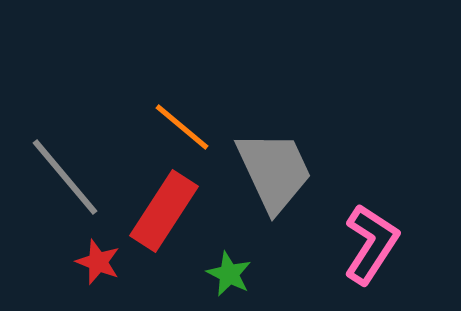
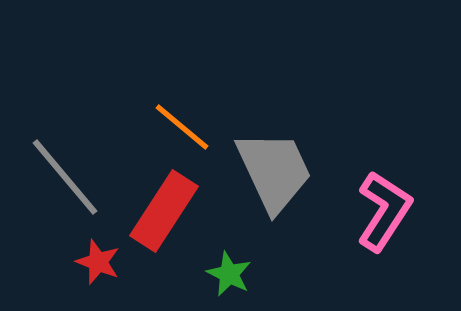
pink L-shape: moved 13 px right, 33 px up
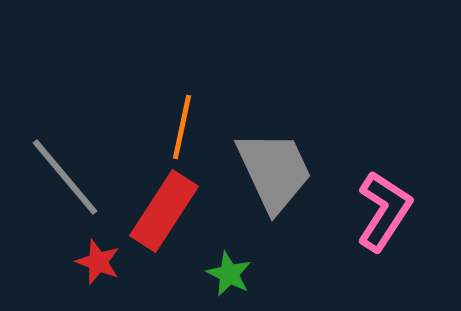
orange line: rotated 62 degrees clockwise
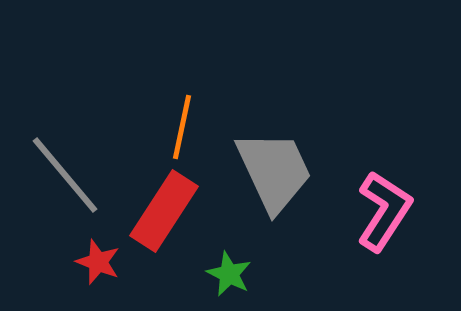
gray line: moved 2 px up
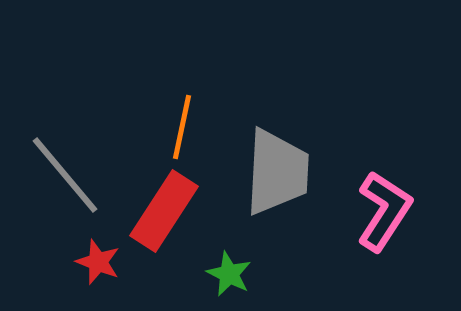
gray trapezoid: moved 3 px right, 1 px down; rotated 28 degrees clockwise
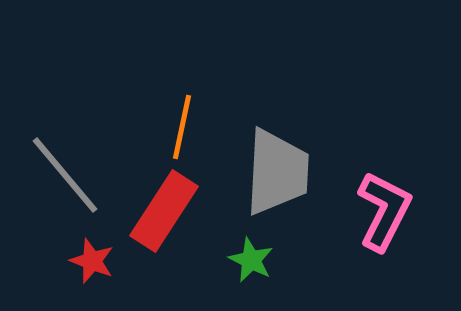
pink L-shape: rotated 6 degrees counterclockwise
red star: moved 6 px left, 1 px up
green star: moved 22 px right, 14 px up
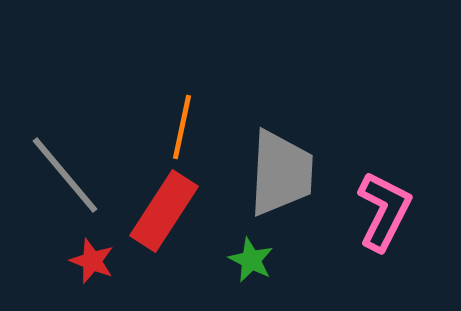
gray trapezoid: moved 4 px right, 1 px down
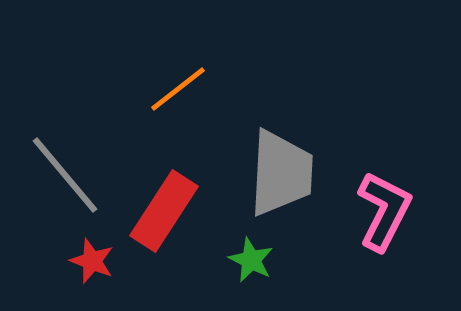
orange line: moved 4 px left, 38 px up; rotated 40 degrees clockwise
